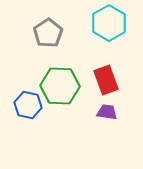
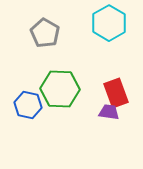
gray pentagon: moved 3 px left; rotated 8 degrees counterclockwise
red rectangle: moved 10 px right, 13 px down
green hexagon: moved 3 px down
purple trapezoid: moved 2 px right
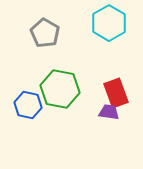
green hexagon: rotated 9 degrees clockwise
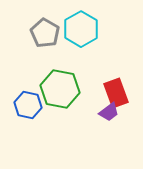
cyan hexagon: moved 28 px left, 6 px down
purple trapezoid: rotated 135 degrees clockwise
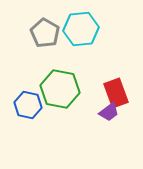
cyan hexagon: rotated 24 degrees clockwise
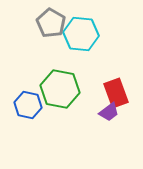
cyan hexagon: moved 5 px down; rotated 12 degrees clockwise
gray pentagon: moved 6 px right, 10 px up
